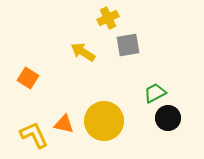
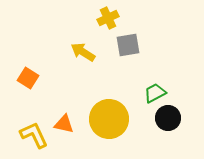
yellow circle: moved 5 px right, 2 px up
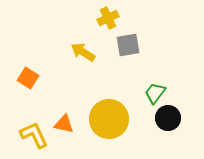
green trapezoid: rotated 25 degrees counterclockwise
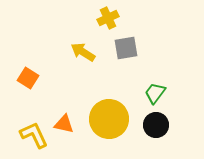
gray square: moved 2 px left, 3 px down
black circle: moved 12 px left, 7 px down
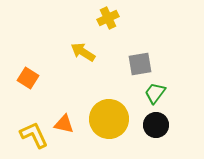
gray square: moved 14 px right, 16 px down
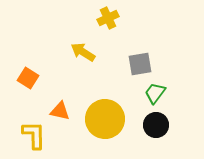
yellow circle: moved 4 px left
orange triangle: moved 4 px left, 13 px up
yellow L-shape: rotated 24 degrees clockwise
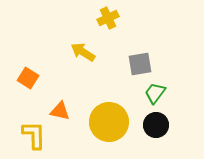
yellow circle: moved 4 px right, 3 px down
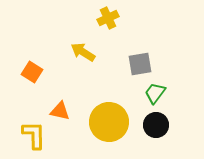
orange square: moved 4 px right, 6 px up
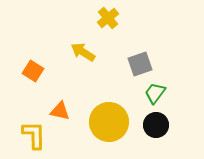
yellow cross: rotated 15 degrees counterclockwise
gray square: rotated 10 degrees counterclockwise
orange square: moved 1 px right, 1 px up
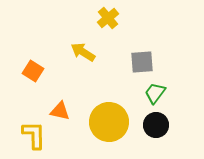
gray square: moved 2 px right, 2 px up; rotated 15 degrees clockwise
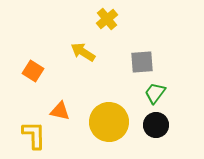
yellow cross: moved 1 px left, 1 px down
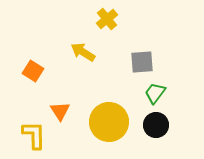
orange triangle: rotated 45 degrees clockwise
